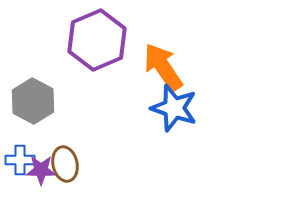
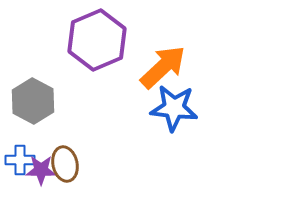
orange arrow: rotated 81 degrees clockwise
blue star: rotated 12 degrees counterclockwise
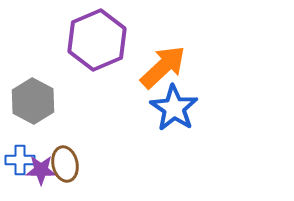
blue star: rotated 27 degrees clockwise
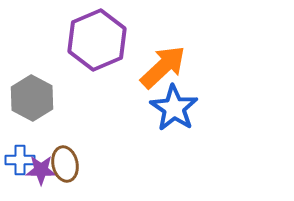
gray hexagon: moved 1 px left, 3 px up
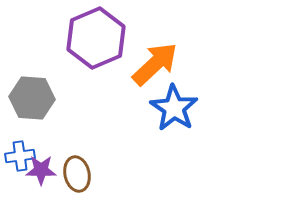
purple hexagon: moved 1 px left, 2 px up
orange arrow: moved 8 px left, 3 px up
gray hexagon: rotated 24 degrees counterclockwise
blue cross: moved 4 px up; rotated 8 degrees counterclockwise
brown ellipse: moved 12 px right, 10 px down
